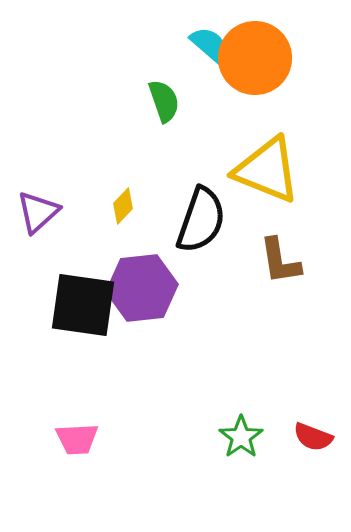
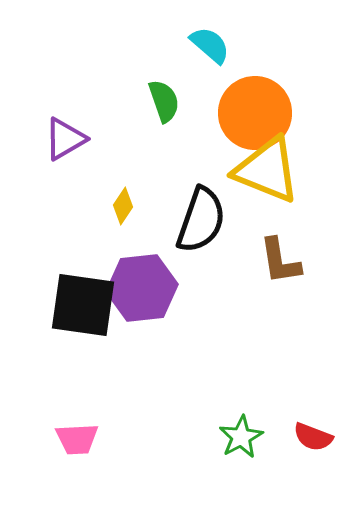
orange circle: moved 55 px down
yellow diamond: rotated 9 degrees counterclockwise
purple triangle: moved 27 px right, 73 px up; rotated 12 degrees clockwise
green star: rotated 6 degrees clockwise
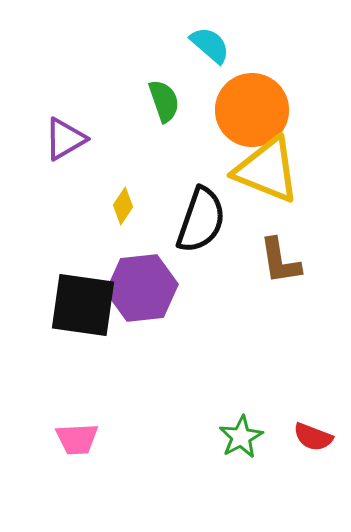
orange circle: moved 3 px left, 3 px up
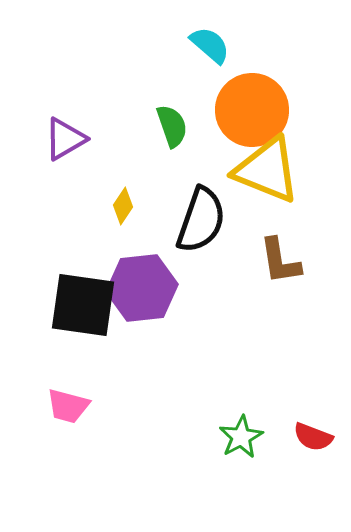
green semicircle: moved 8 px right, 25 px down
pink trapezoid: moved 9 px left, 33 px up; rotated 18 degrees clockwise
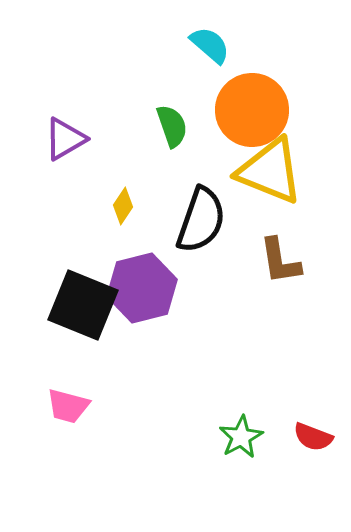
yellow triangle: moved 3 px right, 1 px down
purple hexagon: rotated 8 degrees counterclockwise
black square: rotated 14 degrees clockwise
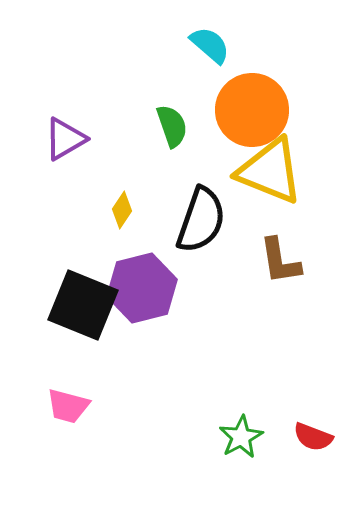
yellow diamond: moved 1 px left, 4 px down
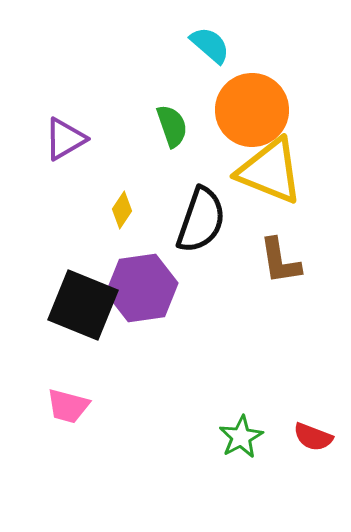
purple hexagon: rotated 6 degrees clockwise
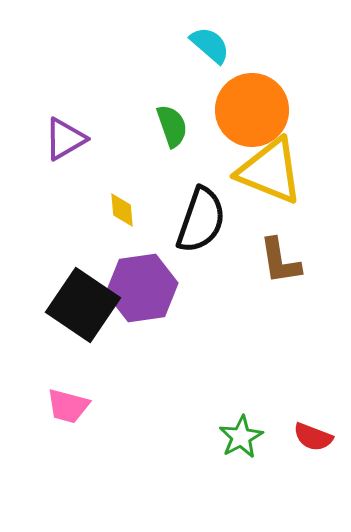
yellow diamond: rotated 39 degrees counterclockwise
black square: rotated 12 degrees clockwise
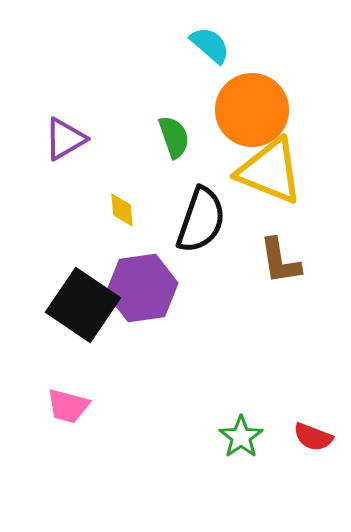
green semicircle: moved 2 px right, 11 px down
green star: rotated 6 degrees counterclockwise
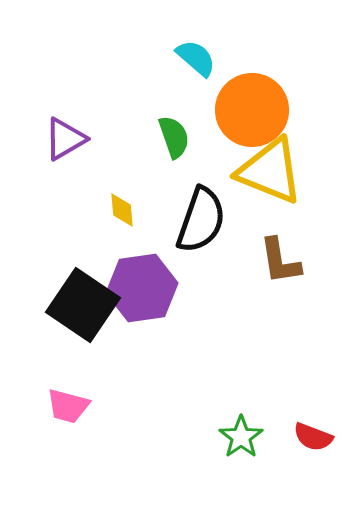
cyan semicircle: moved 14 px left, 13 px down
